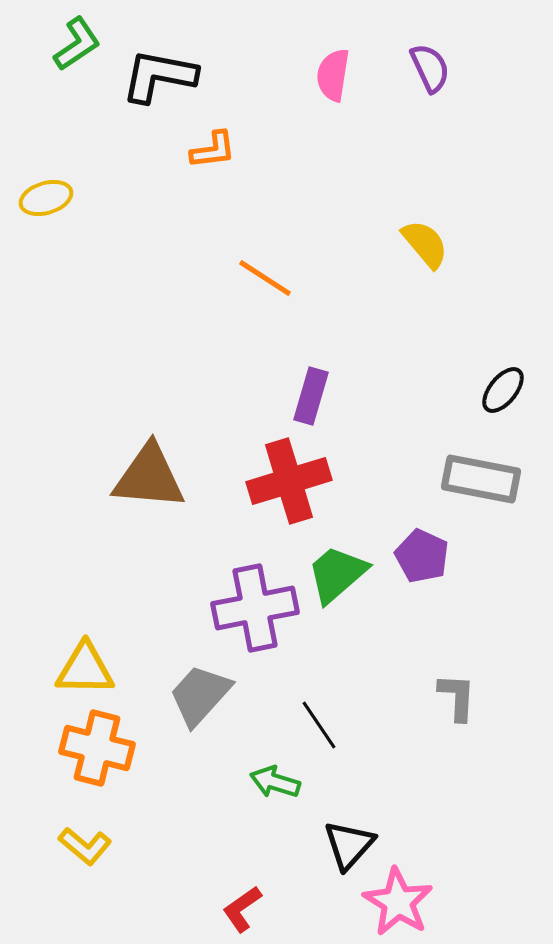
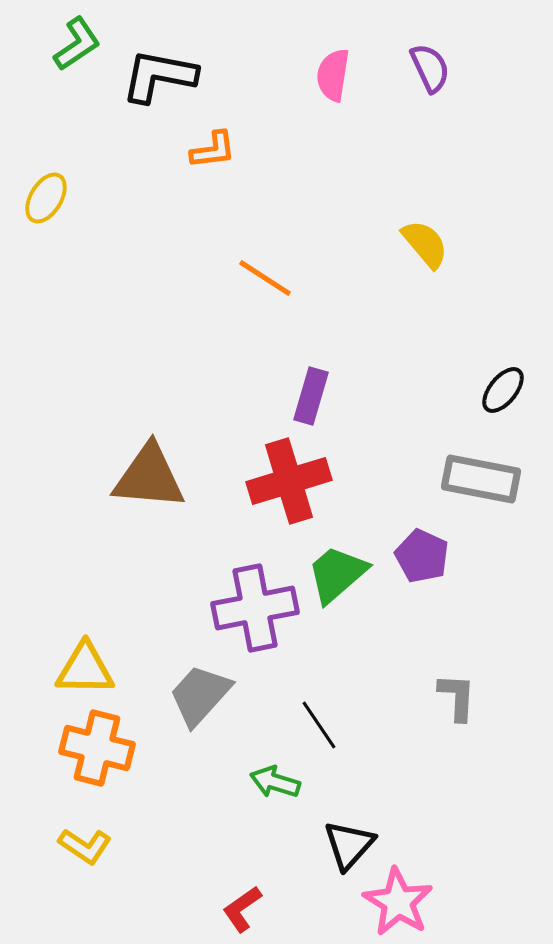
yellow ellipse: rotated 42 degrees counterclockwise
yellow L-shape: rotated 6 degrees counterclockwise
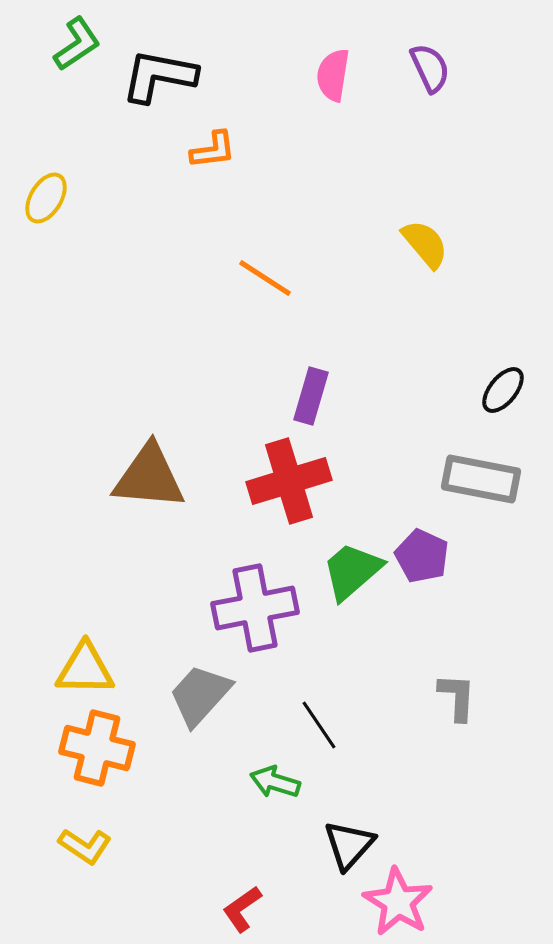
green trapezoid: moved 15 px right, 3 px up
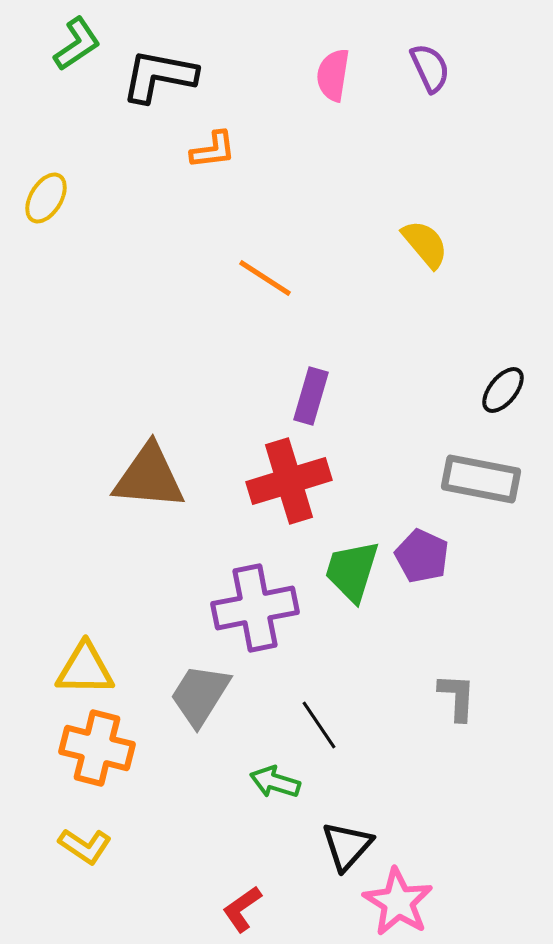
green trapezoid: rotated 32 degrees counterclockwise
gray trapezoid: rotated 10 degrees counterclockwise
black triangle: moved 2 px left, 1 px down
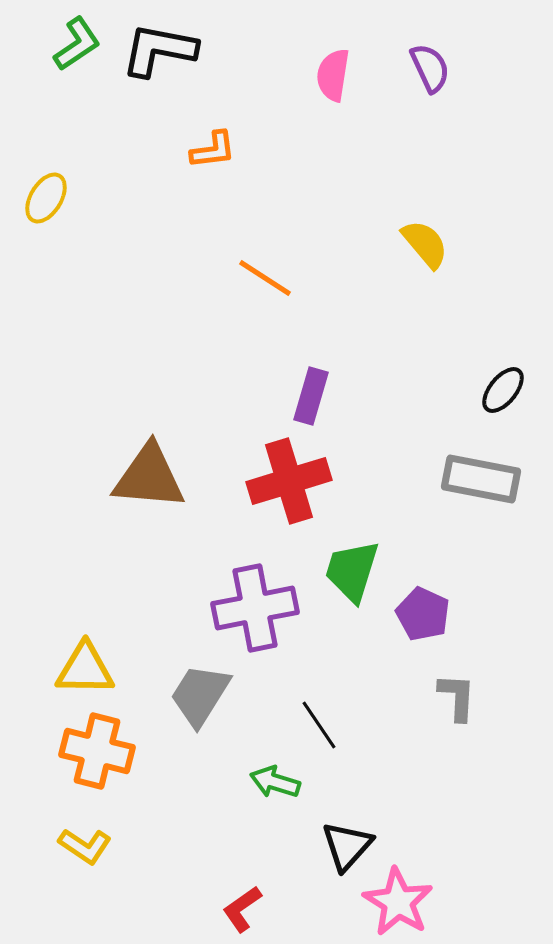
black L-shape: moved 26 px up
purple pentagon: moved 1 px right, 58 px down
orange cross: moved 3 px down
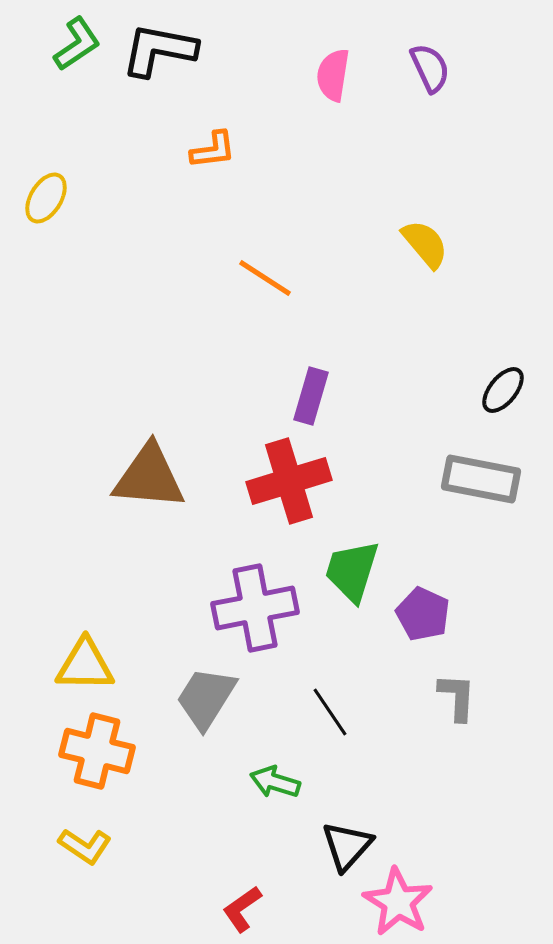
yellow triangle: moved 4 px up
gray trapezoid: moved 6 px right, 3 px down
black line: moved 11 px right, 13 px up
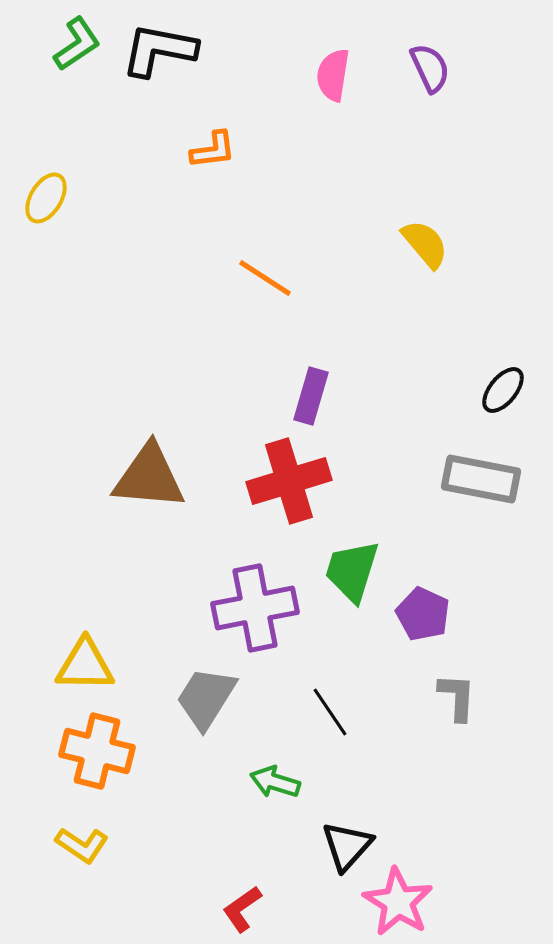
yellow L-shape: moved 3 px left, 1 px up
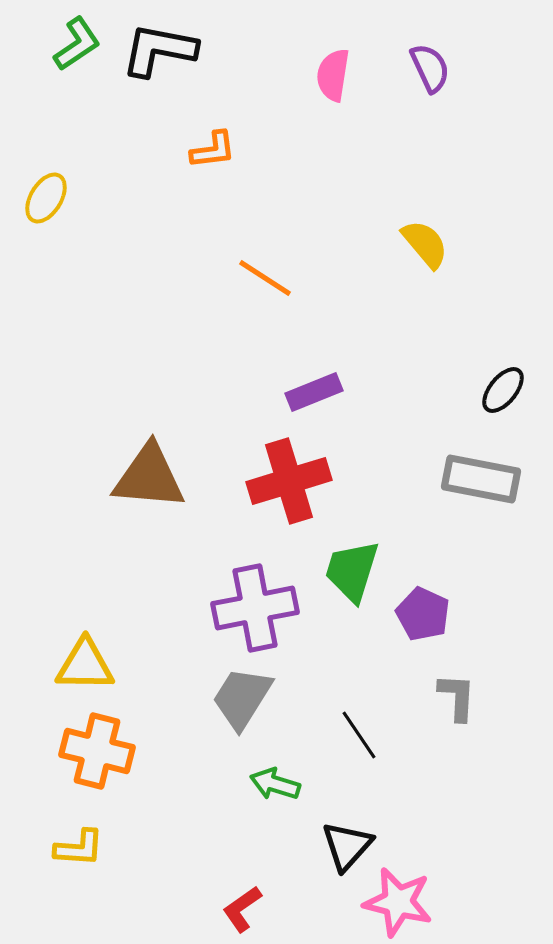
purple rectangle: moved 3 px right, 4 px up; rotated 52 degrees clockwise
gray trapezoid: moved 36 px right
black line: moved 29 px right, 23 px down
green arrow: moved 2 px down
yellow L-shape: moved 3 px left, 3 px down; rotated 30 degrees counterclockwise
pink star: rotated 18 degrees counterclockwise
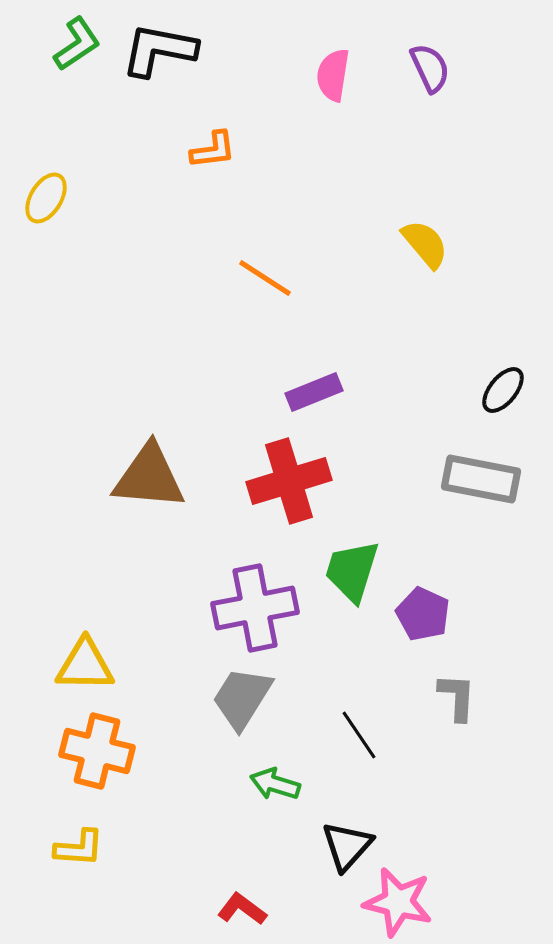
red L-shape: rotated 72 degrees clockwise
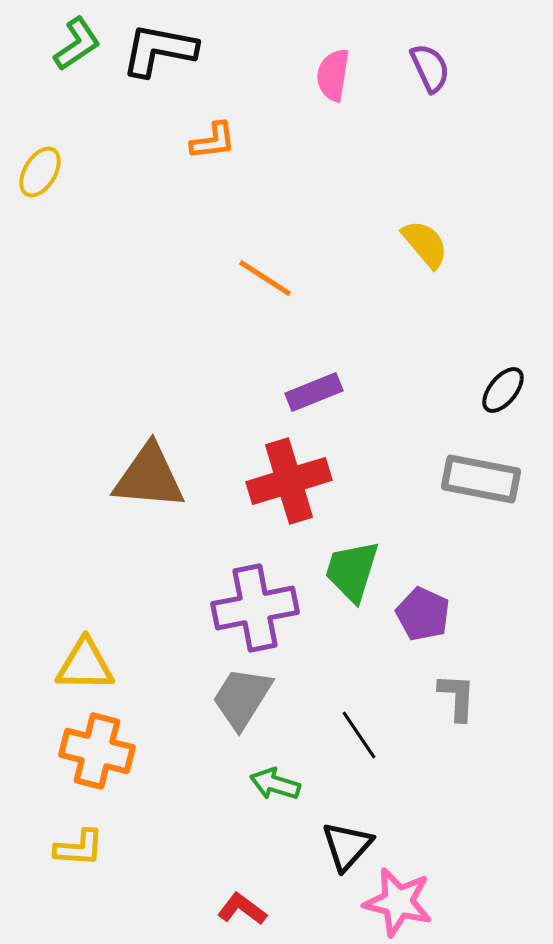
orange L-shape: moved 9 px up
yellow ellipse: moved 6 px left, 26 px up
